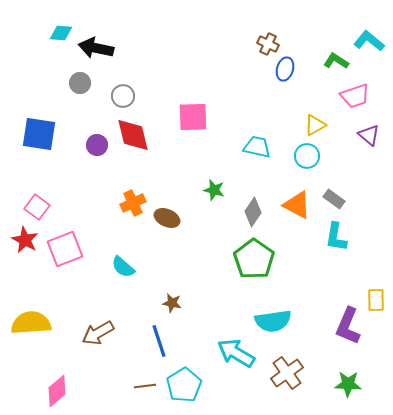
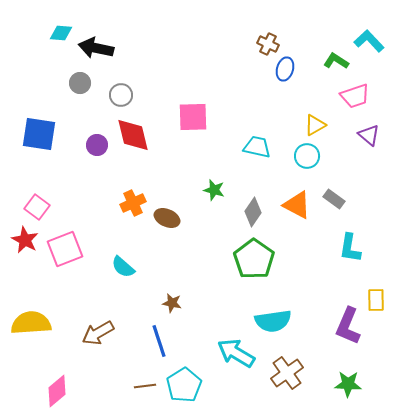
cyan L-shape at (369, 41): rotated 8 degrees clockwise
gray circle at (123, 96): moved 2 px left, 1 px up
cyan L-shape at (336, 237): moved 14 px right, 11 px down
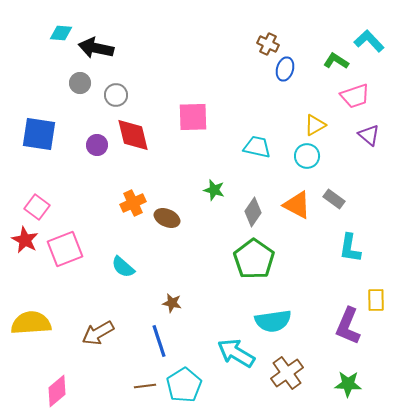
gray circle at (121, 95): moved 5 px left
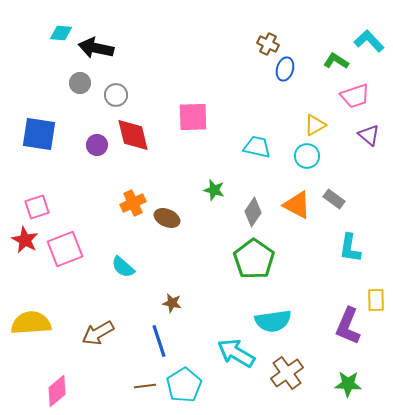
pink square at (37, 207): rotated 35 degrees clockwise
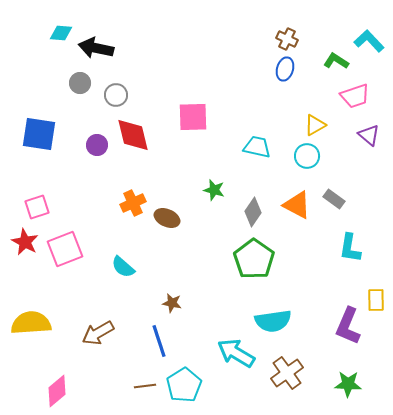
brown cross at (268, 44): moved 19 px right, 5 px up
red star at (25, 240): moved 2 px down
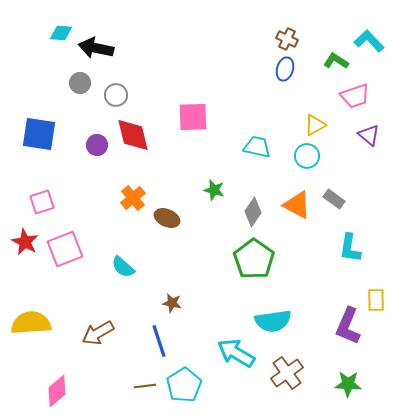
orange cross at (133, 203): moved 5 px up; rotated 15 degrees counterclockwise
pink square at (37, 207): moved 5 px right, 5 px up
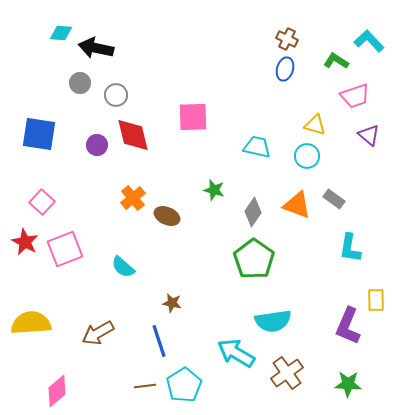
yellow triangle at (315, 125): rotated 45 degrees clockwise
pink square at (42, 202): rotated 30 degrees counterclockwise
orange triangle at (297, 205): rotated 8 degrees counterclockwise
brown ellipse at (167, 218): moved 2 px up
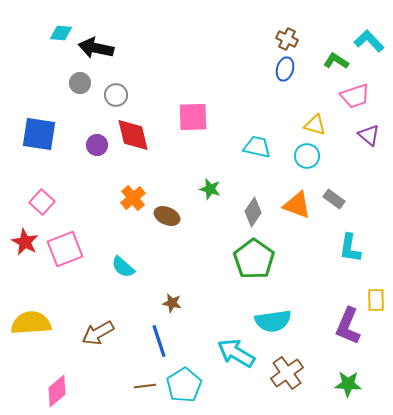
green star at (214, 190): moved 4 px left, 1 px up
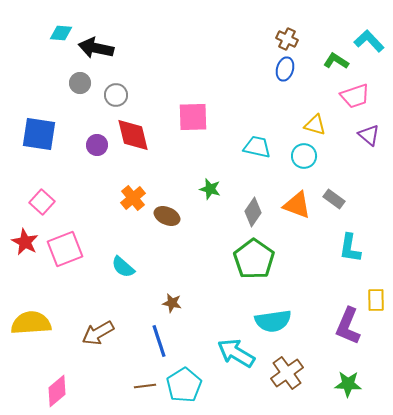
cyan circle at (307, 156): moved 3 px left
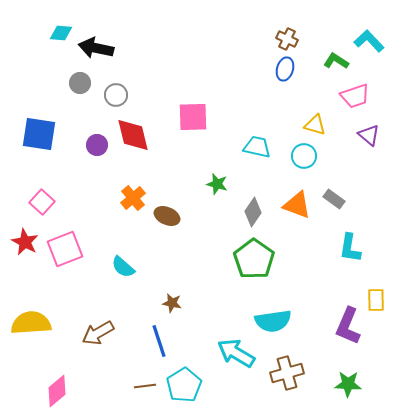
green star at (210, 189): moved 7 px right, 5 px up
brown cross at (287, 373): rotated 20 degrees clockwise
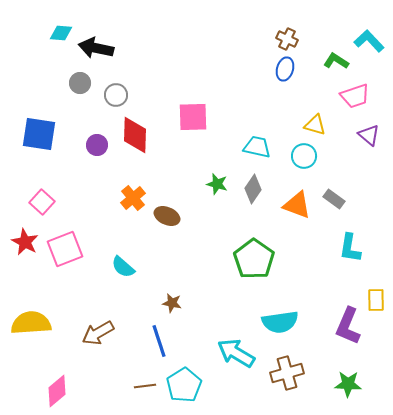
red diamond at (133, 135): moved 2 px right; rotated 15 degrees clockwise
gray diamond at (253, 212): moved 23 px up
cyan semicircle at (273, 321): moved 7 px right, 1 px down
